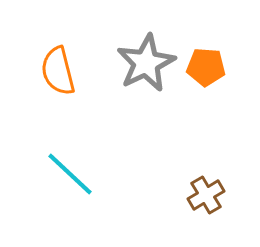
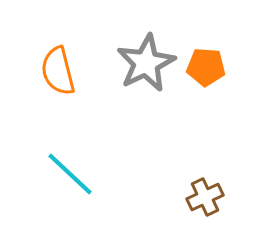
brown cross: moved 1 px left, 2 px down; rotated 6 degrees clockwise
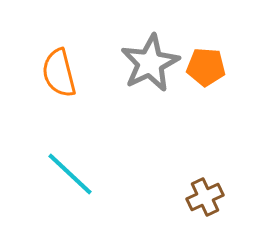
gray star: moved 4 px right
orange semicircle: moved 1 px right, 2 px down
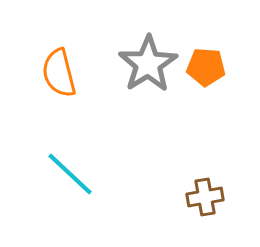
gray star: moved 2 px left, 1 px down; rotated 6 degrees counterclockwise
brown cross: rotated 15 degrees clockwise
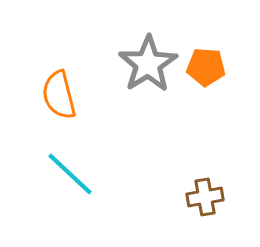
orange semicircle: moved 22 px down
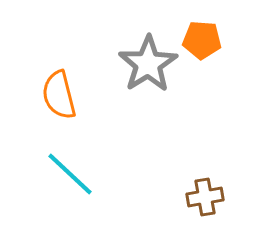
orange pentagon: moved 4 px left, 27 px up
